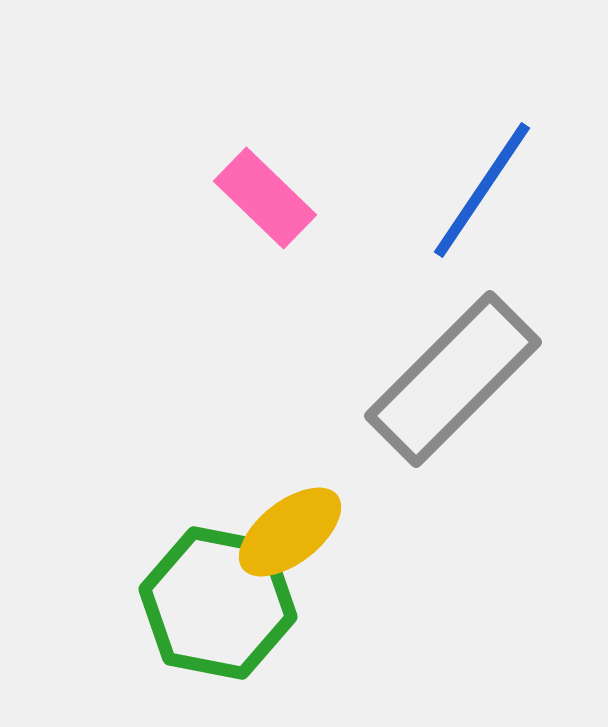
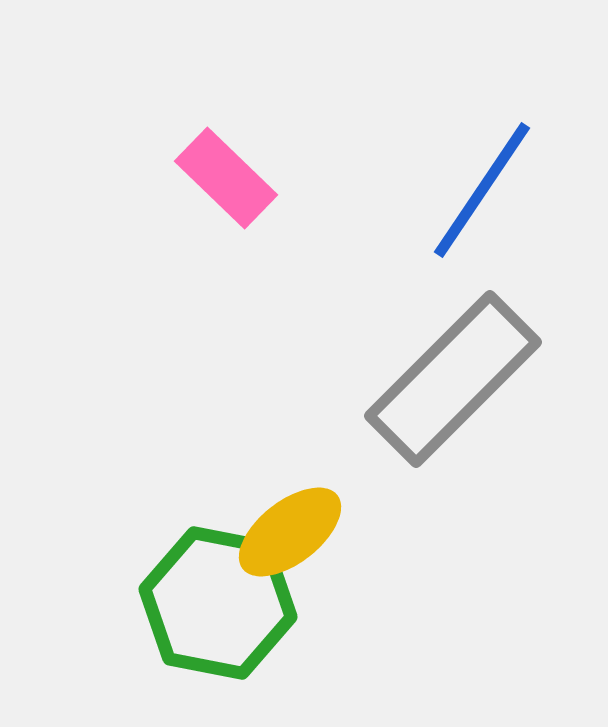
pink rectangle: moved 39 px left, 20 px up
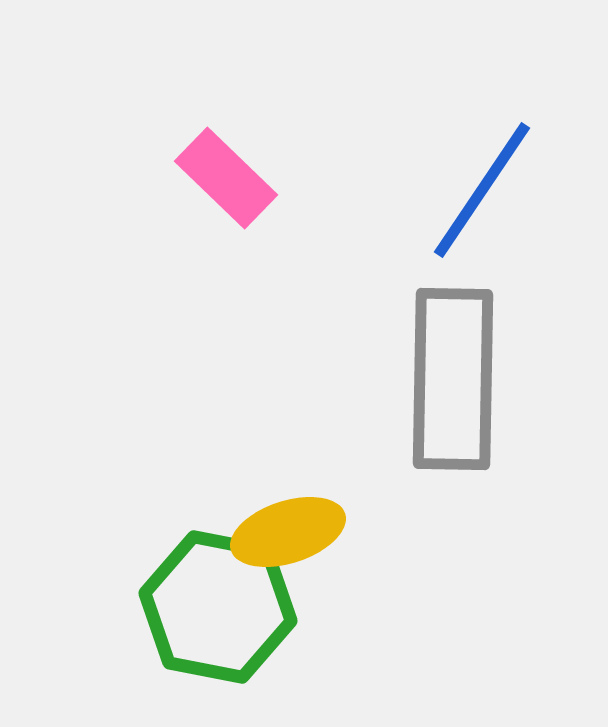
gray rectangle: rotated 44 degrees counterclockwise
yellow ellipse: moved 2 px left; rotated 20 degrees clockwise
green hexagon: moved 4 px down
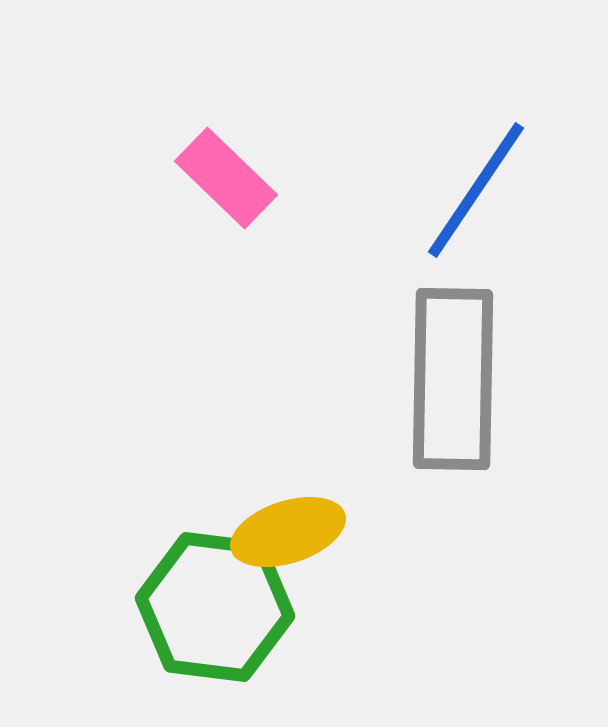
blue line: moved 6 px left
green hexagon: moved 3 px left; rotated 4 degrees counterclockwise
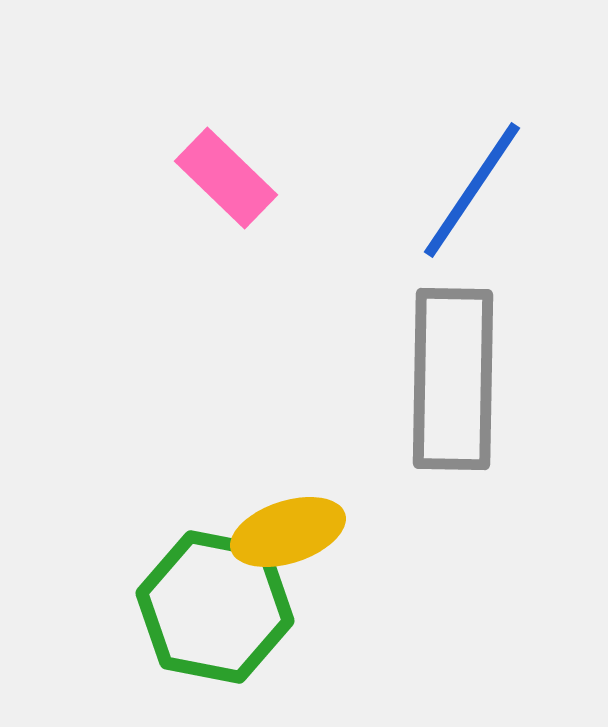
blue line: moved 4 px left
green hexagon: rotated 4 degrees clockwise
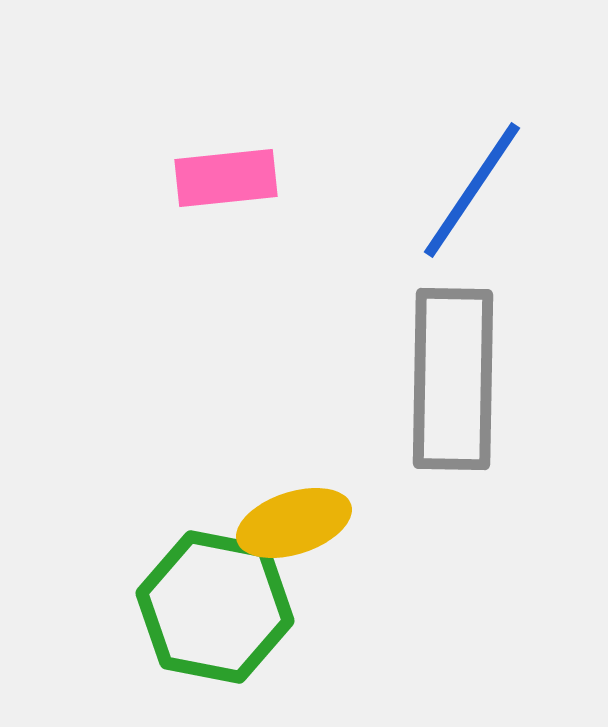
pink rectangle: rotated 50 degrees counterclockwise
yellow ellipse: moved 6 px right, 9 px up
